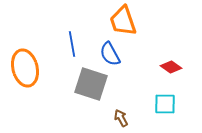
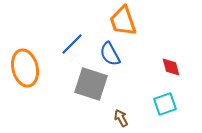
blue line: rotated 55 degrees clockwise
red diamond: rotated 40 degrees clockwise
cyan square: rotated 20 degrees counterclockwise
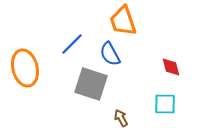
cyan square: rotated 20 degrees clockwise
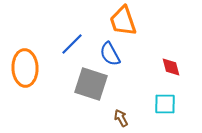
orange ellipse: rotated 12 degrees clockwise
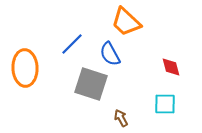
orange trapezoid: moved 3 px right, 1 px down; rotated 28 degrees counterclockwise
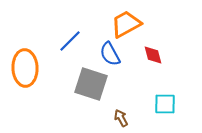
orange trapezoid: moved 2 px down; rotated 108 degrees clockwise
blue line: moved 2 px left, 3 px up
red diamond: moved 18 px left, 12 px up
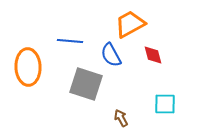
orange trapezoid: moved 4 px right
blue line: rotated 50 degrees clockwise
blue semicircle: moved 1 px right, 1 px down
orange ellipse: moved 3 px right, 1 px up
gray square: moved 5 px left
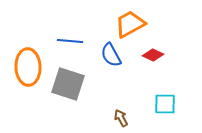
red diamond: rotated 50 degrees counterclockwise
gray square: moved 18 px left
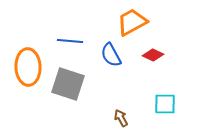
orange trapezoid: moved 2 px right, 2 px up
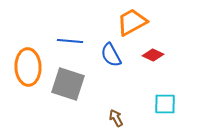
brown arrow: moved 5 px left
